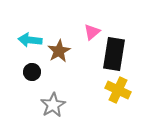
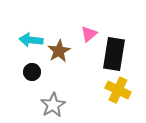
pink triangle: moved 3 px left, 2 px down
cyan arrow: moved 1 px right
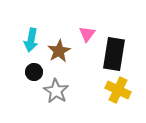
pink triangle: moved 2 px left; rotated 12 degrees counterclockwise
cyan arrow: rotated 85 degrees counterclockwise
black circle: moved 2 px right
gray star: moved 3 px right, 14 px up; rotated 10 degrees counterclockwise
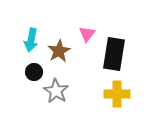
yellow cross: moved 1 px left, 4 px down; rotated 25 degrees counterclockwise
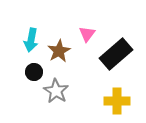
black rectangle: moved 2 px right; rotated 40 degrees clockwise
yellow cross: moved 7 px down
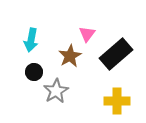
brown star: moved 11 px right, 5 px down
gray star: rotated 10 degrees clockwise
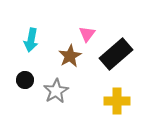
black circle: moved 9 px left, 8 px down
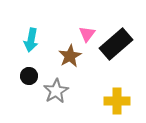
black rectangle: moved 10 px up
black circle: moved 4 px right, 4 px up
